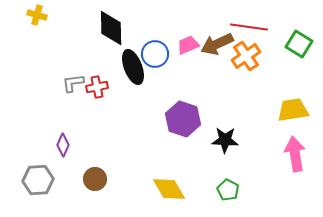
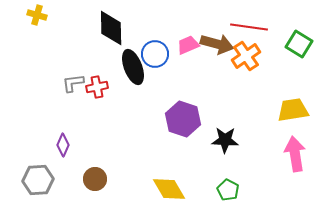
brown arrow: rotated 140 degrees counterclockwise
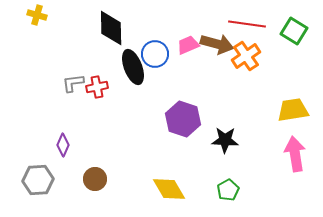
red line: moved 2 px left, 3 px up
green square: moved 5 px left, 13 px up
green pentagon: rotated 15 degrees clockwise
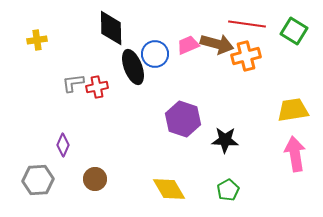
yellow cross: moved 25 px down; rotated 24 degrees counterclockwise
orange cross: rotated 20 degrees clockwise
